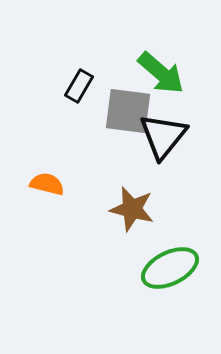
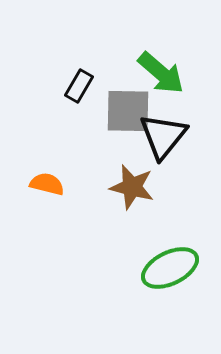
gray square: rotated 6 degrees counterclockwise
brown star: moved 22 px up
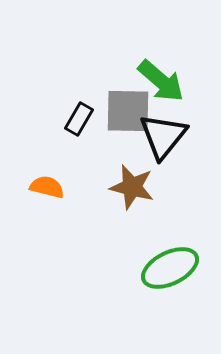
green arrow: moved 8 px down
black rectangle: moved 33 px down
orange semicircle: moved 3 px down
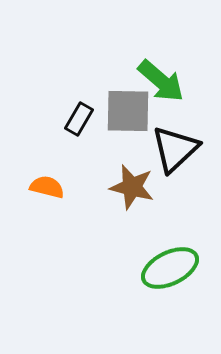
black triangle: moved 12 px right, 13 px down; rotated 8 degrees clockwise
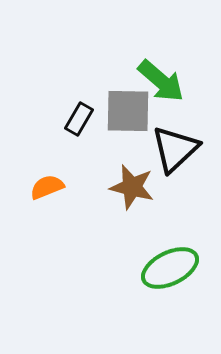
orange semicircle: rotated 36 degrees counterclockwise
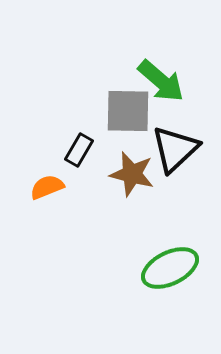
black rectangle: moved 31 px down
brown star: moved 13 px up
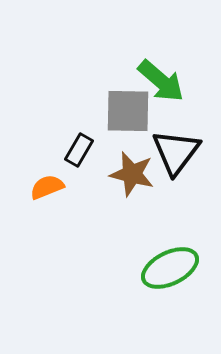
black triangle: moved 1 px right, 3 px down; rotated 10 degrees counterclockwise
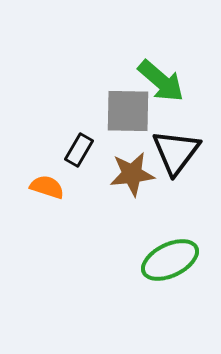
brown star: rotated 21 degrees counterclockwise
orange semicircle: rotated 40 degrees clockwise
green ellipse: moved 8 px up
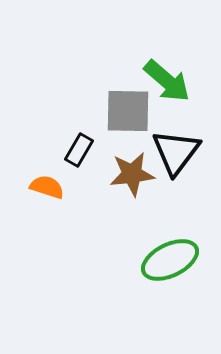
green arrow: moved 6 px right
